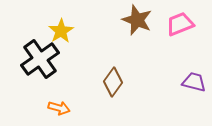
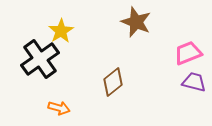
brown star: moved 1 px left, 2 px down
pink trapezoid: moved 8 px right, 29 px down
brown diamond: rotated 16 degrees clockwise
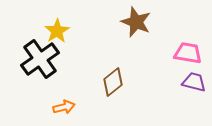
yellow star: moved 4 px left
pink trapezoid: rotated 32 degrees clockwise
orange arrow: moved 5 px right, 1 px up; rotated 30 degrees counterclockwise
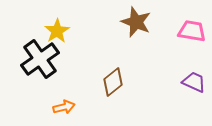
pink trapezoid: moved 4 px right, 22 px up
purple trapezoid: rotated 10 degrees clockwise
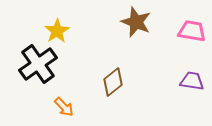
black cross: moved 2 px left, 5 px down
purple trapezoid: moved 2 px left, 1 px up; rotated 15 degrees counterclockwise
orange arrow: rotated 60 degrees clockwise
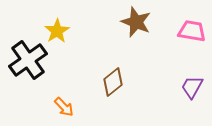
black cross: moved 10 px left, 4 px up
purple trapezoid: moved 6 px down; rotated 70 degrees counterclockwise
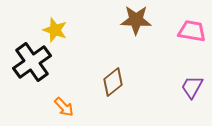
brown star: moved 2 px up; rotated 20 degrees counterclockwise
yellow star: moved 2 px left, 1 px up; rotated 20 degrees counterclockwise
black cross: moved 4 px right, 2 px down
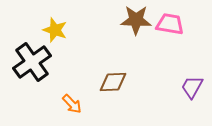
pink trapezoid: moved 22 px left, 7 px up
brown diamond: rotated 36 degrees clockwise
orange arrow: moved 8 px right, 3 px up
